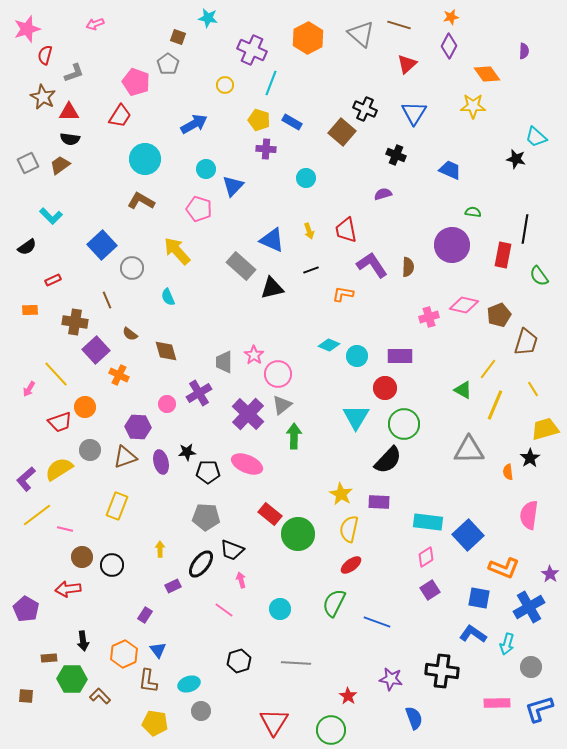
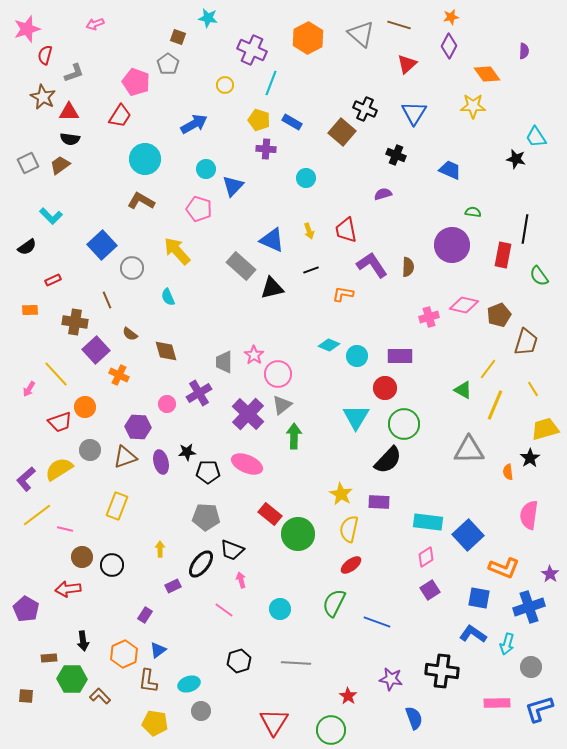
cyan trapezoid at (536, 137): rotated 15 degrees clockwise
blue cross at (529, 607): rotated 12 degrees clockwise
blue triangle at (158, 650): rotated 30 degrees clockwise
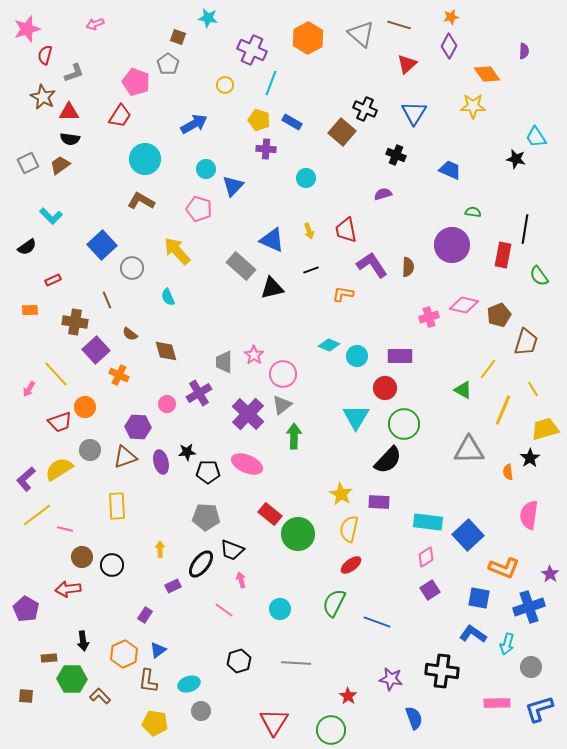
pink circle at (278, 374): moved 5 px right
yellow line at (495, 405): moved 8 px right, 5 px down
yellow rectangle at (117, 506): rotated 24 degrees counterclockwise
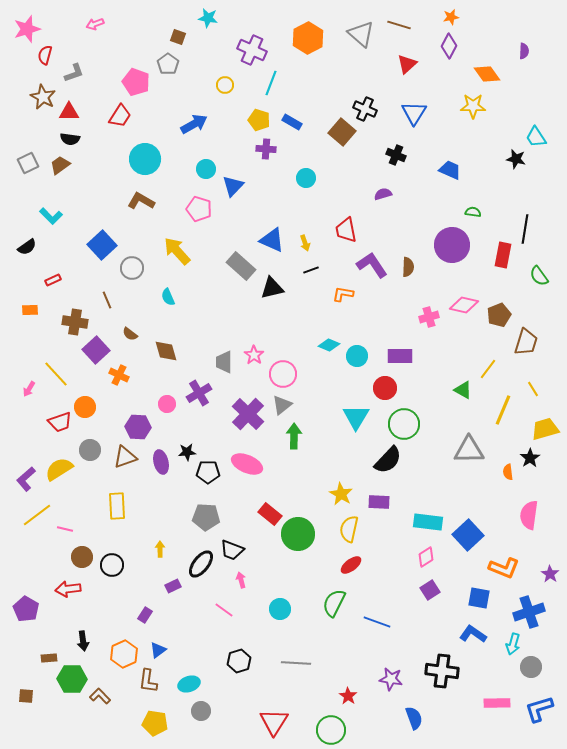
yellow arrow at (309, 231): moved 4 px left, 12 px down
blue cross at (529, 607): moved 5 px down
cyan arrow at (507, 644): moved 6 px right
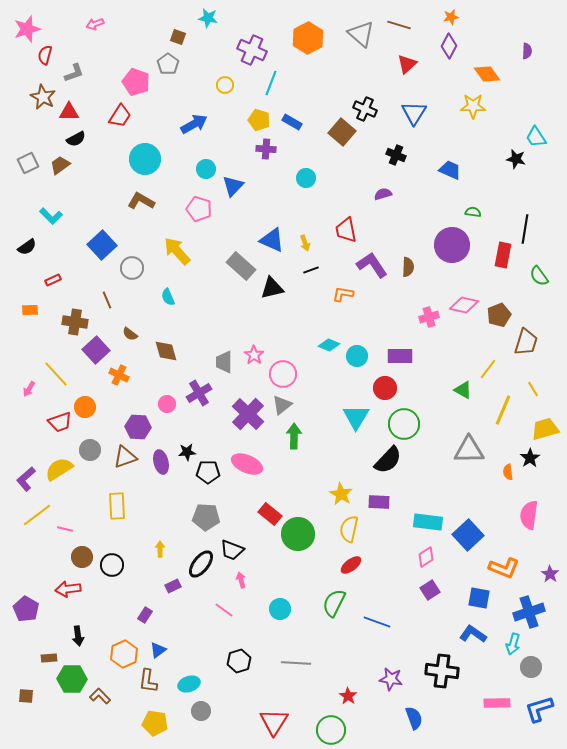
purple semicircle at (524, 51): moved 3 px right
black semicircle at (70, 139): moved 6 px right; rotated 36 degrees counterclockwise
black arrow at (83, 641): moved 5 px left, 5 px up
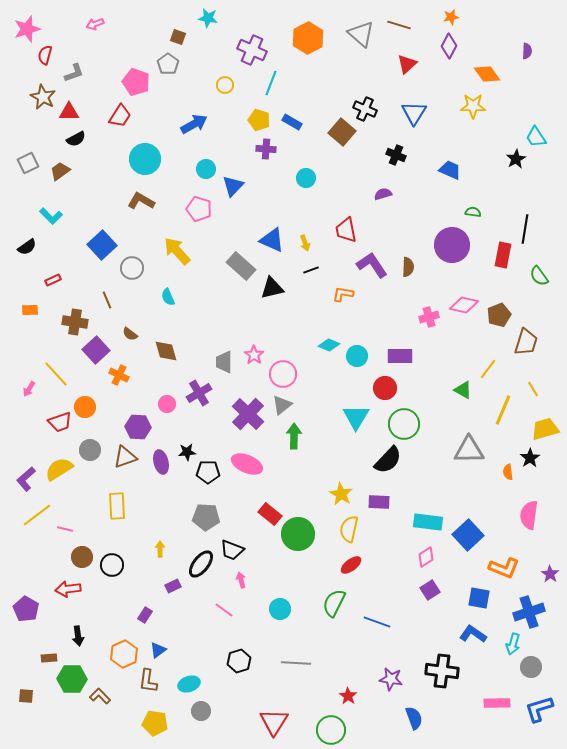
black star at (516, 159): rotated 30 degrees clockwise
brown trapezoid at (60, 165): moved 6 px down
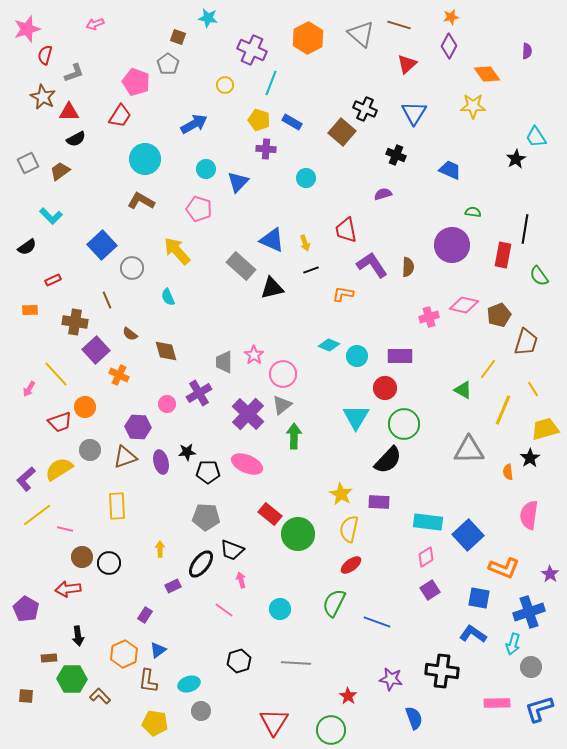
blue triangle at (233, 186): moved 5 px right, 4 px up
black circle at (112, 565): moved 3 px left, 2 px up
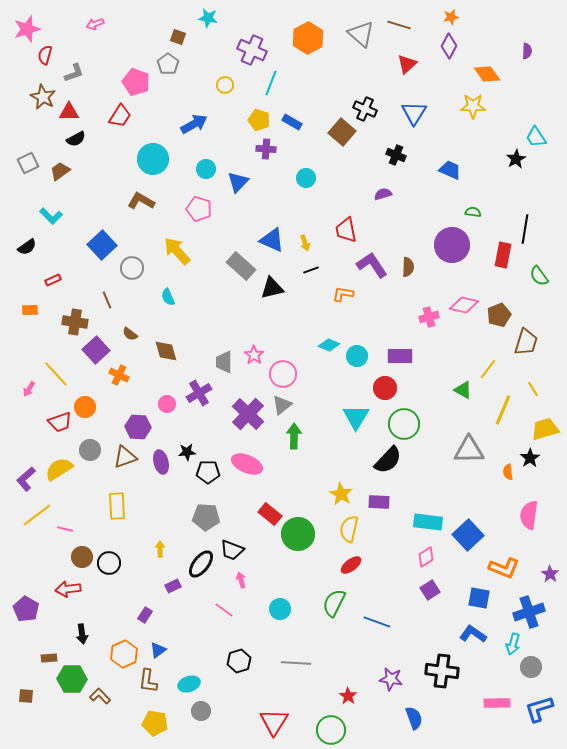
cyan circle at (145, 159): moved 8 px right
black arrow at (78, 636): moved 4 px right, 2 px up
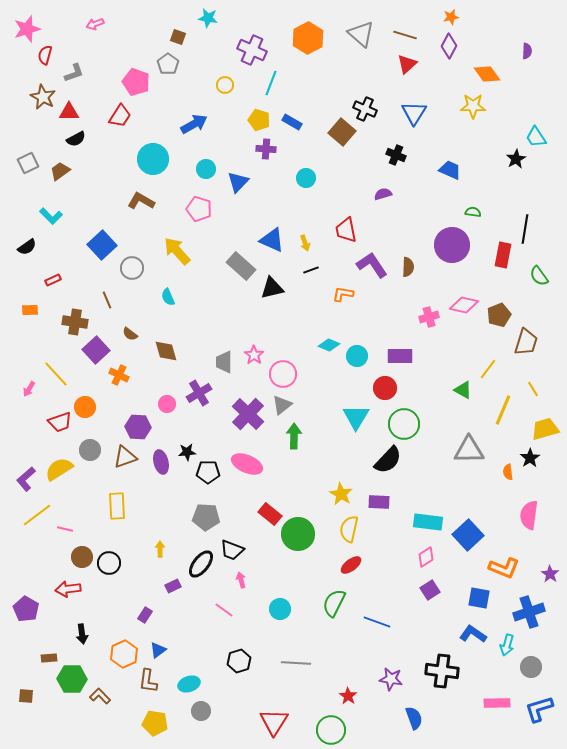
brown line at (399, 25): moved 6 px right, 10 px down
cyan arrow at (513, 644): moved 6 px left, 1 px down
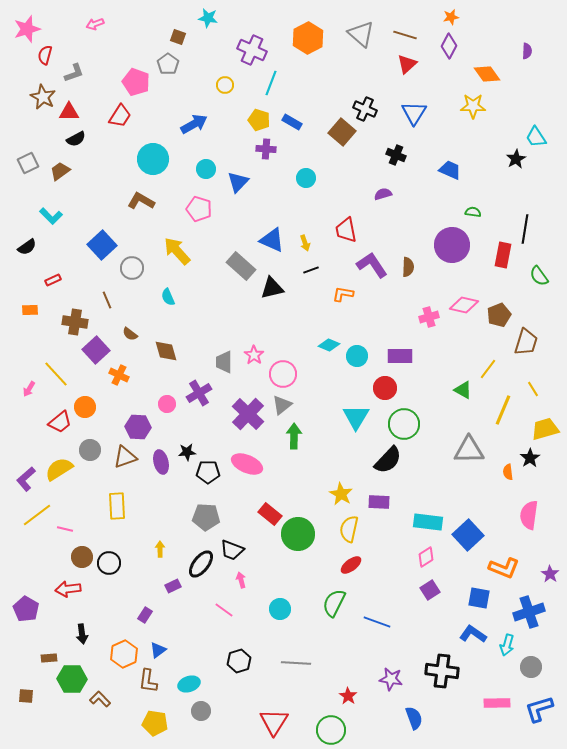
red trapezoid at (60, 422): rotated 20 degrees counterclockwise
brown L-shape at (100, 696): moved 3 px down
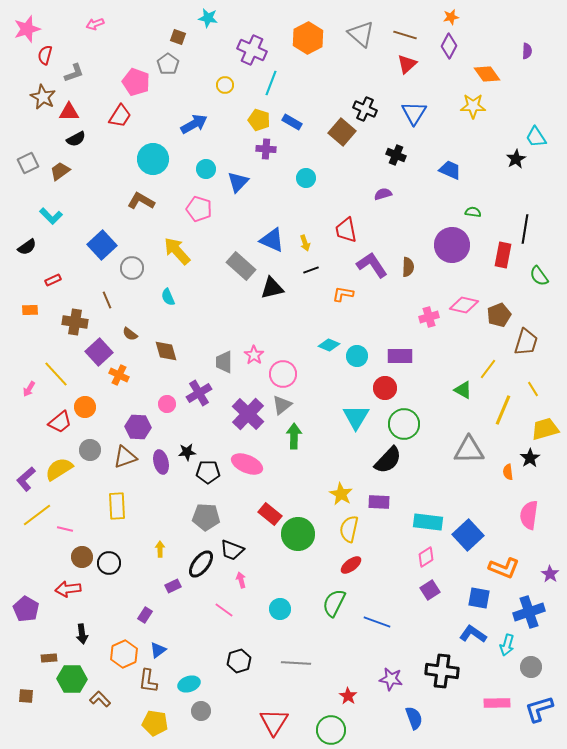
purple square at (96, 350): moved 3 px right, 2 px down
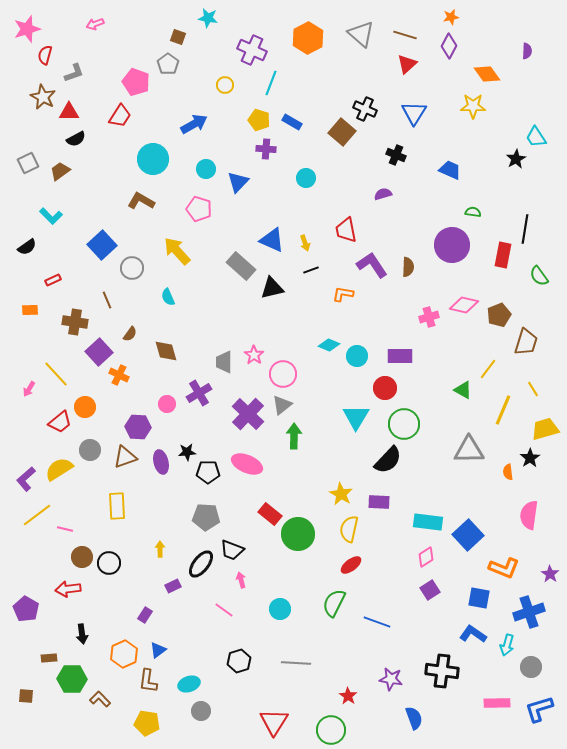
brown semicircle at (130, 334): rotated 91 degrees counterclockwise
yellow pentagon at (155, 723): moved 8 px left
